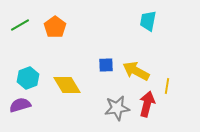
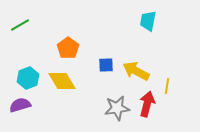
orange pentagon: moved 13 px right, 21 px down
yellow diamond: moved 5 px left, 4 px up
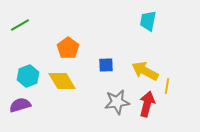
yellow arrow: moved 9 px right
cyan hexagon: moved 2 px up
gray star: moved 6 px up
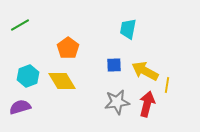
cyan trapezoid: moved 20 px left, 8 px down
blue square: moved 8 px right
yellow line: moved 1 px up
purple semicircle: moved 2 px down
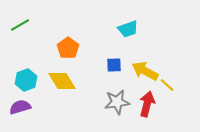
cyan trapezoid: rotated 120 degrees counterclockwise
cyan hexagon: moved 2 px left, 4 px down
yellow line: rotated 56 degrees counterclockwise
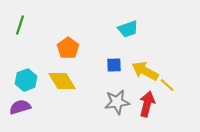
green line: rotated 42 degrees counterclockwise
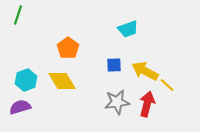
green line: moved 2 px left, 10 px up
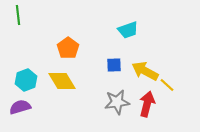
green line: rotated 24 degrees counterclockwise
cyan trapezoid: moved 1 px down
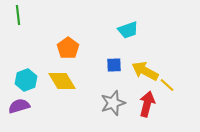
gray star: moved 4 px left, 1 px down; rotated 10 degrees counterclockwise
purple semicircle: moved 1 px left, 1 px up
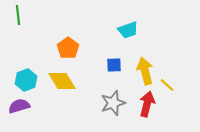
yellow arrow: rotated 48 degrees clockwise
